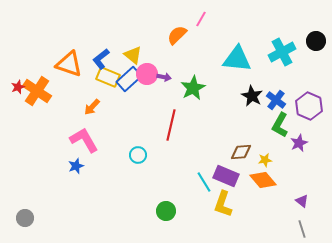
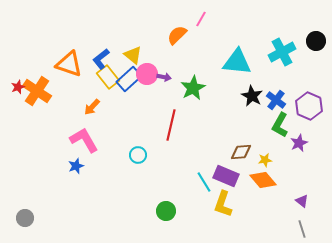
cyan triangle: moved 3 px down
yellow rectangle: rotated 30 degrees clockwise
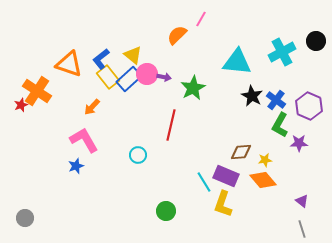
red star: moved 3 px right, 18 px down
purple star: rotated 24 degrees clockwise
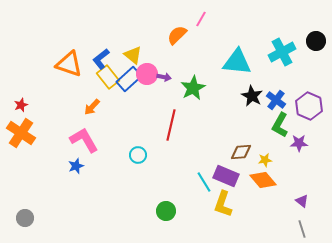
orange cross: moved 16 px left, 42 px down
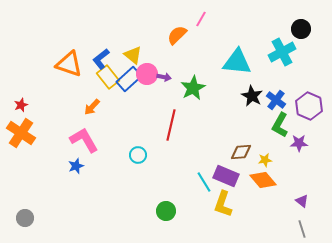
black circle: moved 15 px left, 12 px up
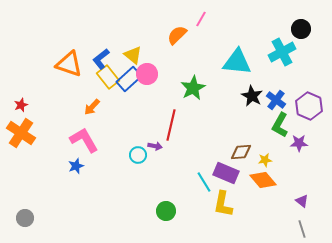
purple arrow: moved 9 px left, 69 px down
purple rectangle: moved 3 px up
yellow L-shape: rotated 8 degrees counterclockwise
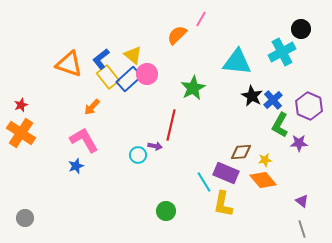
blue cross: moved 3 px left; rotated 12 degrees clockwise
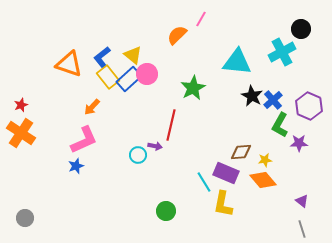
blue L-shape: moved 1 px right, 2 px up
pink L-shape: rotated 96 degrees clockwise
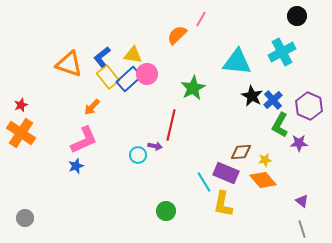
black circle: moved 4 px left, 13 px up
yellow triangle: rotated 30 degrees counterclockwise
